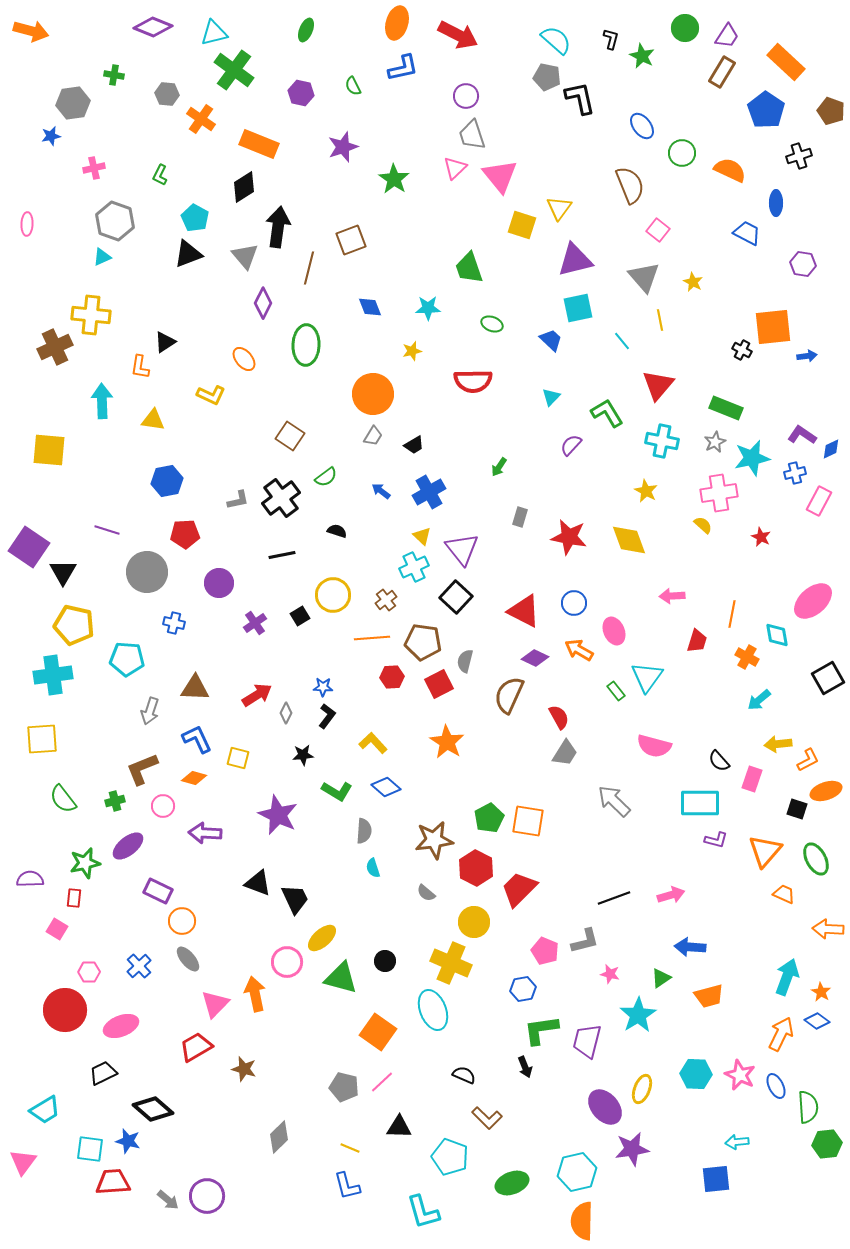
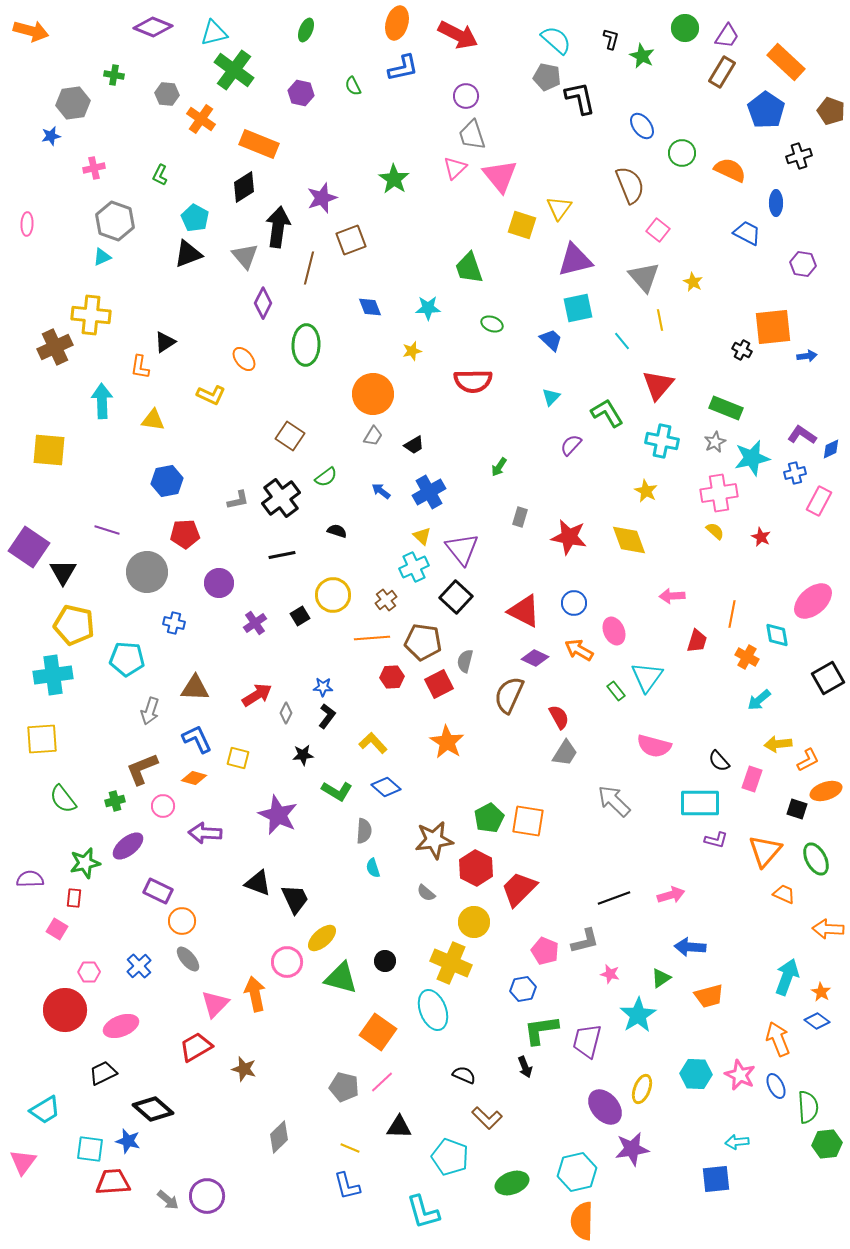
purple star at (343, 147): moved 21 px left, 51 px down
yellow semicircle at (703, 525): moved 12 px right, 6 px down
orange arrow at (781, 1034): moved 3 px left, 5 px down; rotated 48 degrees counterclockwise
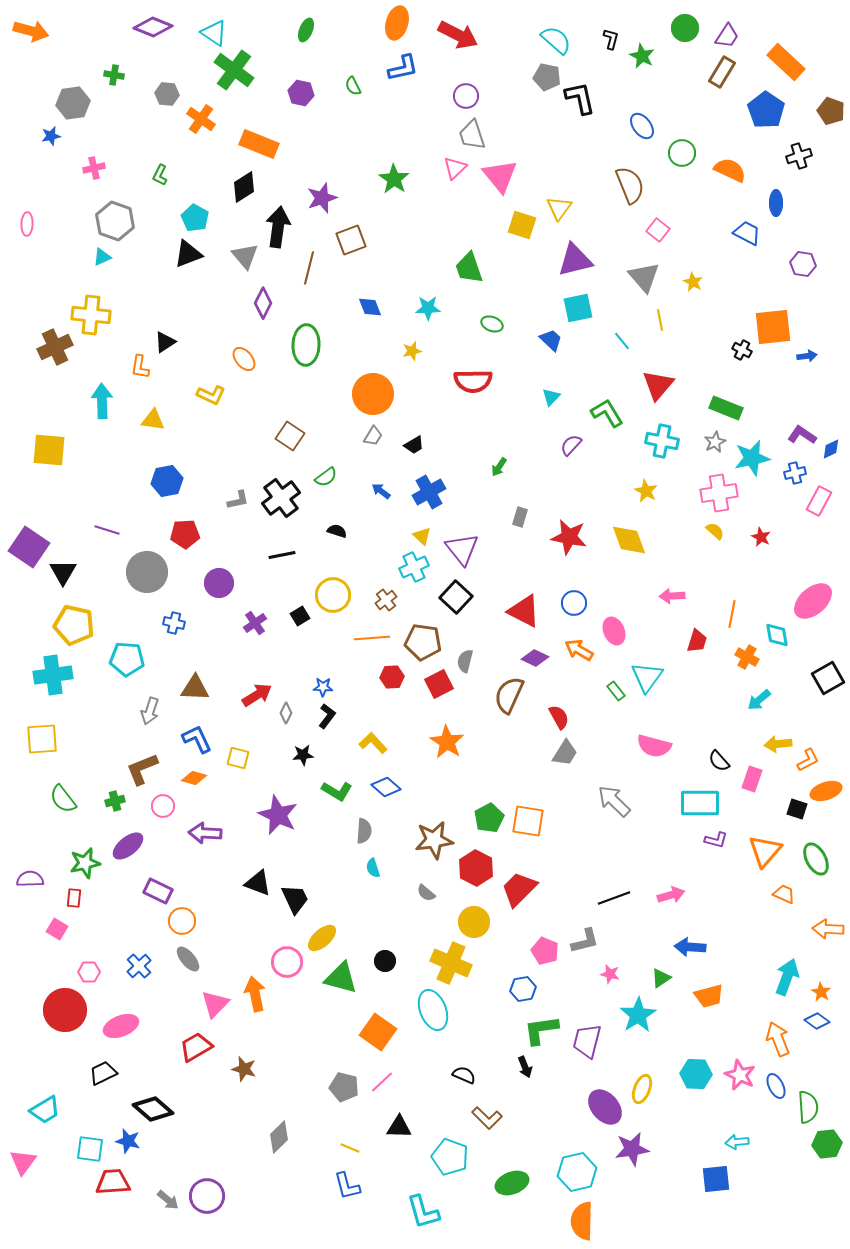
cyan triangle at (214, 33): rotated 48 degrees clockwise
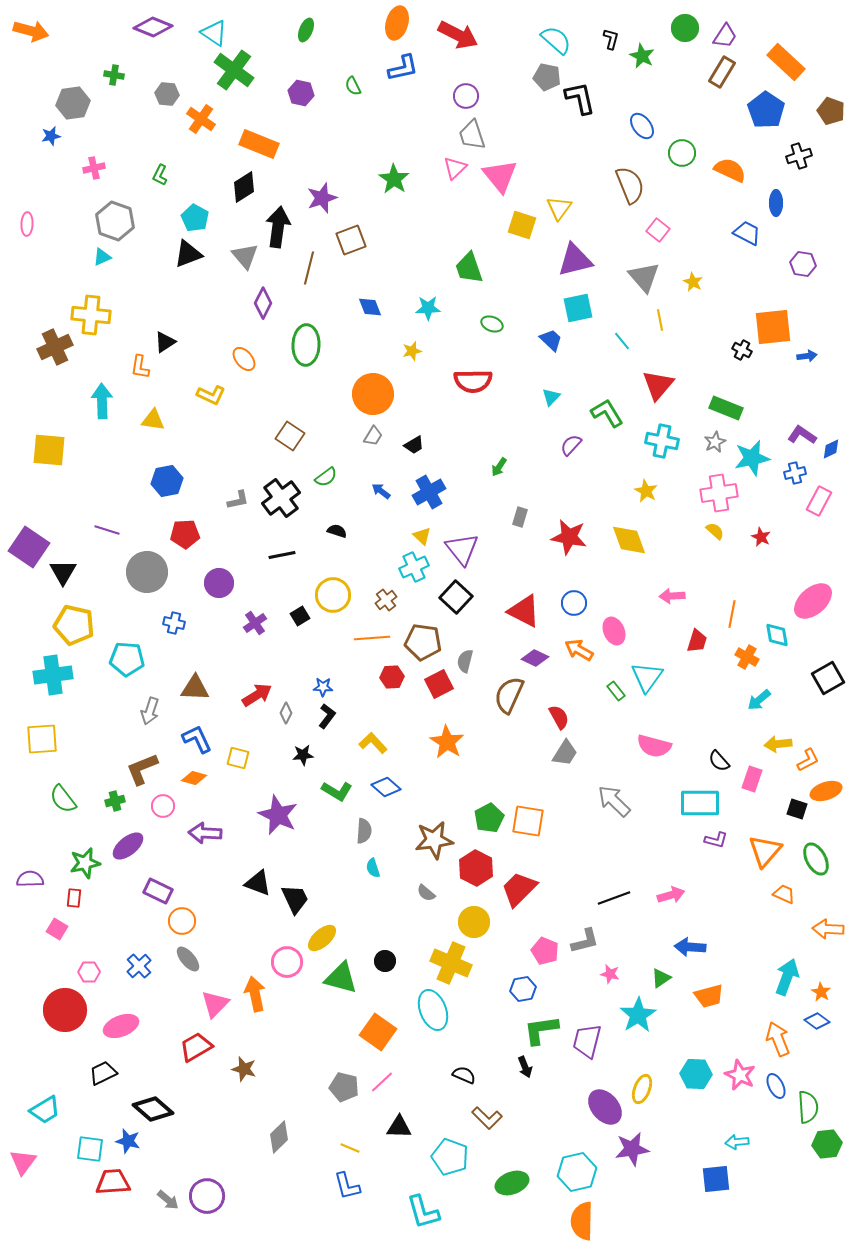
purple trapezoid at (727, 36): moved 2 px left
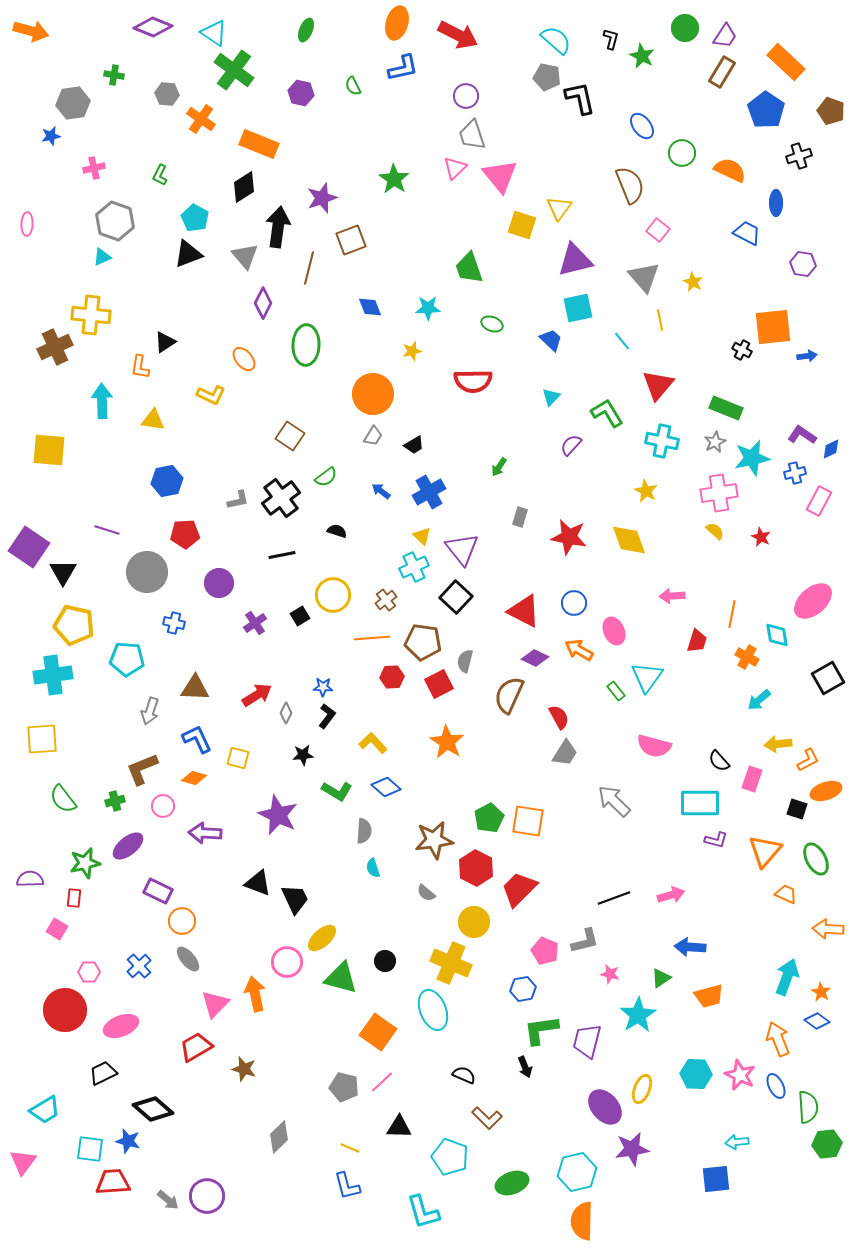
orange trapezoid at (784, 894): moved 2 px right
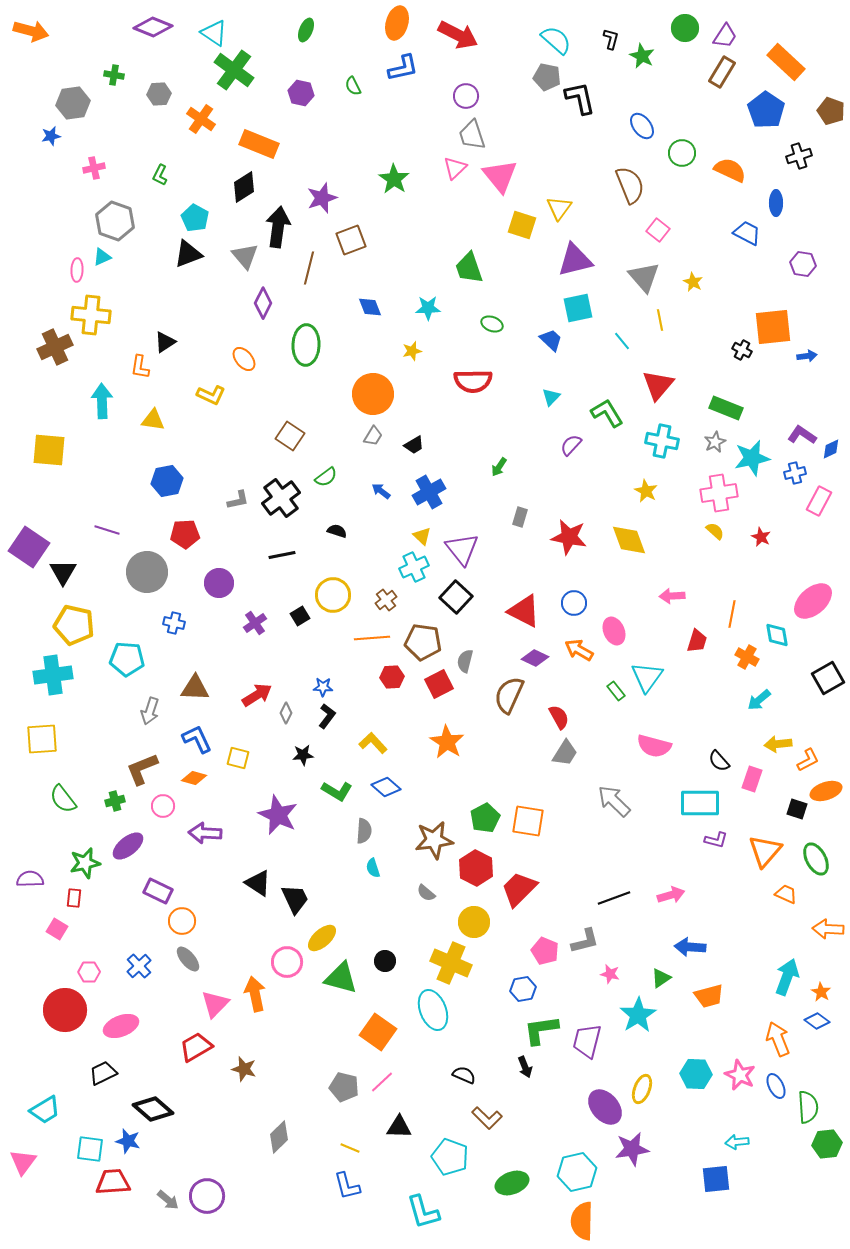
gray hexagon at (167, 94): moved 8 px left; rotated 10 degrees counterclockwise
pink ellipse at (27, 224): moved 50 px right, 46 px down
green pentagon at (489, 818): moved 4 px left
black triangle at (258, 883): rotated 12 degrees clockwise
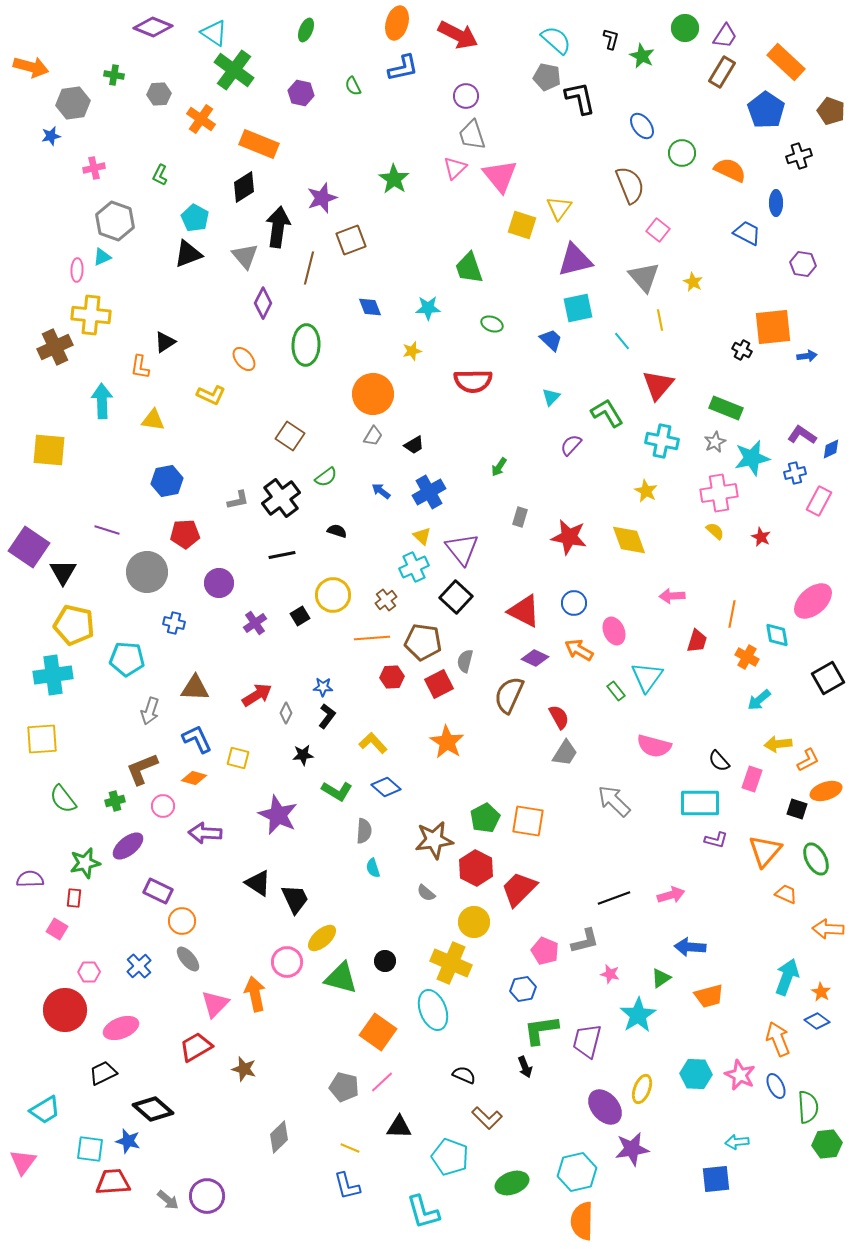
orange arrow at (31, 31): moved 36 px down
pink ellipse at (121, 1026): moved 2 px down
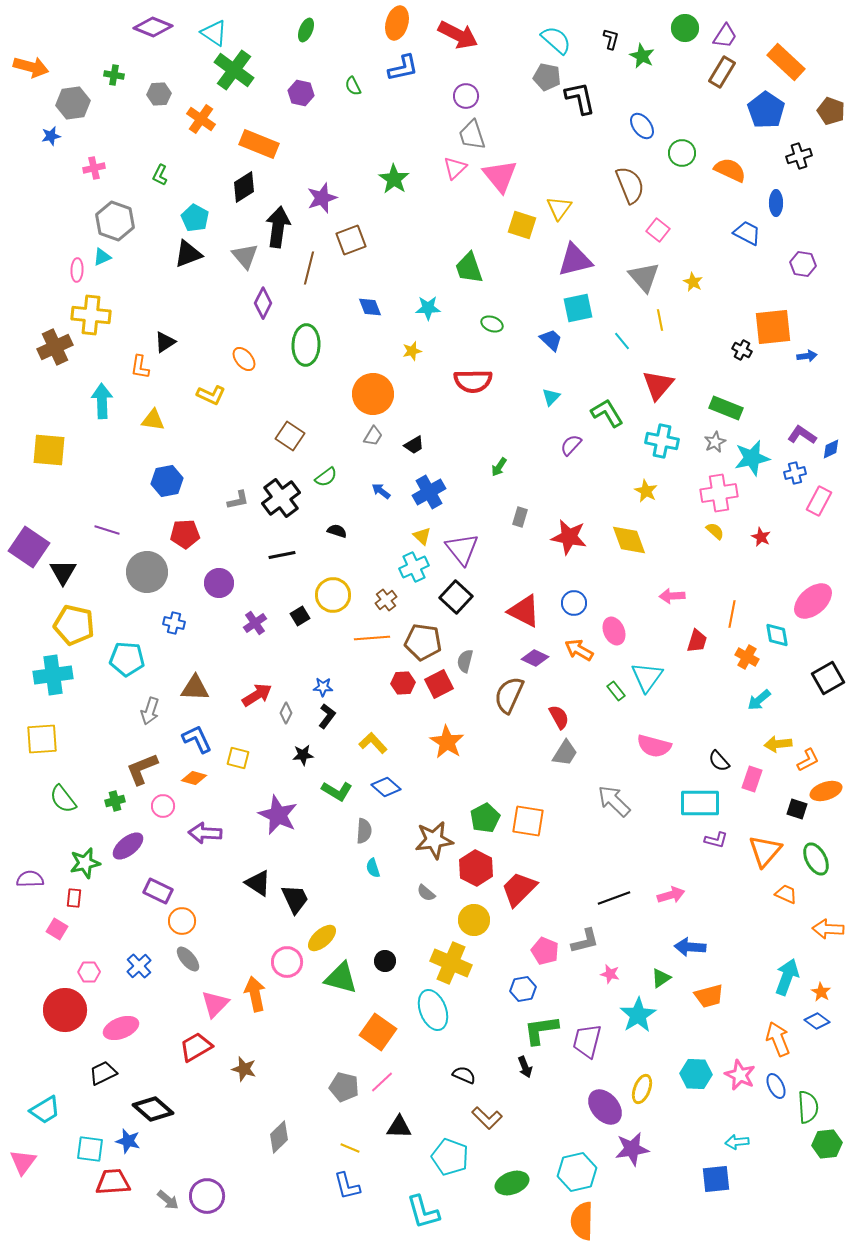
red hexagon at (392, 677): moved 11 px right, 6 px down
yellow circle at (474, 922): moved 2 px up
